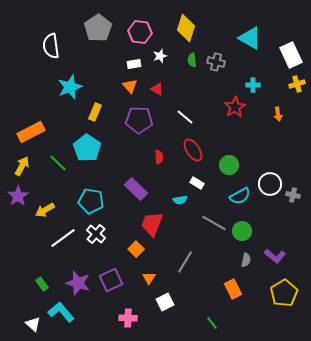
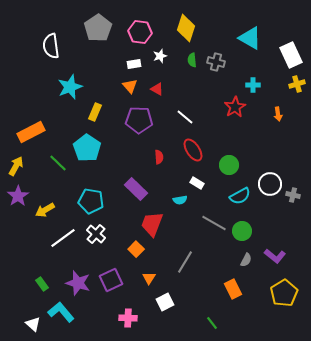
yellow arrow at (22, 166): moved 6 px left
gray semicircle at (246, 260): rotated 16 degrees clockwise
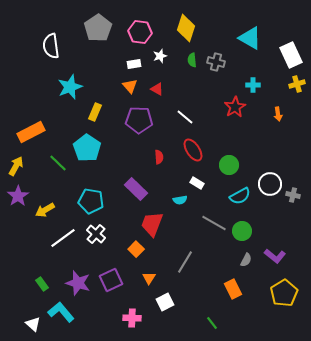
pink cross at (128, 318): moved 4 px right
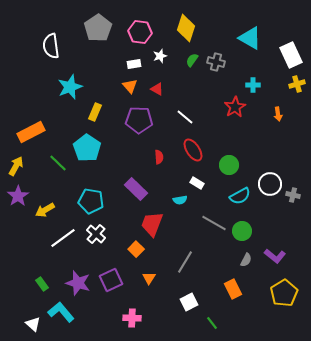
green semicircle at (192, 60): rotated 40 degrees clockwise
white square at (165, 302): moved 24 px right
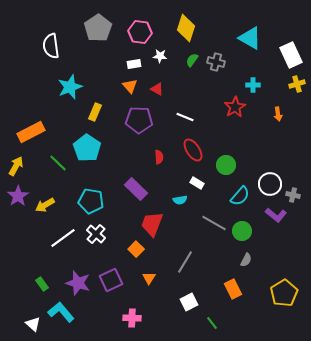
white star at (160, 56): rotated 24 degrees clockwise
white line at (185, 117): rotated 18 degrees counterclockwise
green circle at (229, 165): moved 3 px left
cyan semicircle at (240, 196): rotated 20 degrees counterclockwise
yellow arrow at (45, 210): moved 5 px up
purple L-shape at (275, 256): moved 1 px right, 41 px up
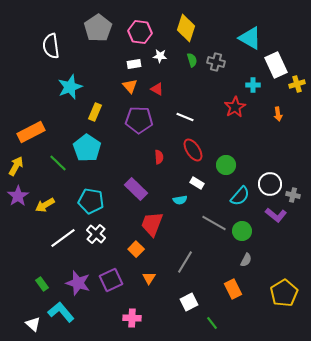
white rectangle at (291, 55): moved 15 px left, 10 px down
green semicircle at (192, 60): rotated 128 degrees clockwise
